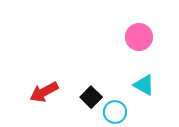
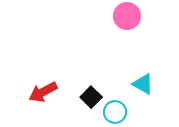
pink circle: moved 12 px left, 21 px up
cyan triangle: moved 1 px left, 1 px up
red arrow: moved 1 px left
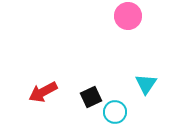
pink circle: moved 1 px right
cyan triangle: moved 3 px right; rotated 35 degrees clockwise
black square: rotated 20 degrees clockwise
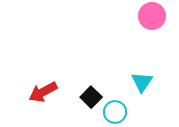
pink circle: moved 24 px right
cyan triangle: moved 4 px left, 2 px up
black square: rotated 20 degrees counterclockwise
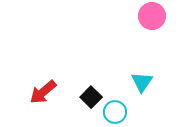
red arrow: rotated 12 degrees counterclockwise
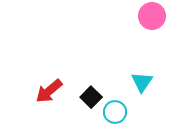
red arrow: moved 6 px right, 1 px up
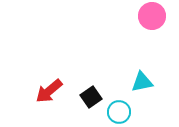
cyan triangle: rotated 45 degrees clockwise
black square: rotated 10 degrees clockwise
cyan circle: moved 4 px right
